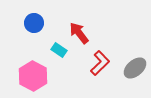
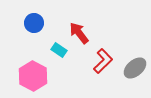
red L-shape: moved 3 px right, 2 px up
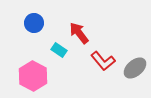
red L-shape: rotated 95 degrees clockwise
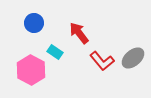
cyan rectangle: moved 4 px left, 2 px down
red L-shape: moved 1 px left
gray ellipse: moved 2 px left, 10 px up
pink hexagon: moved 2 px left, 6 px up
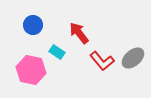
blue circle: moved 1 px left, 2 px down
cyan rectangle: moved 2 px right
pink hexagon: rotated 16 degrees counterclockwise
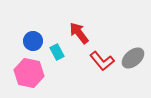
blue circle: moved 16 px down
cyan rectangle: rotated 28 degrees clockwise
pink hexagon: moved 2 px left, 3 px down
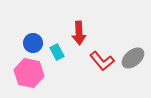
red arrow: rotated 145 degrees counterclockwise
blue circle: moved 2 px down
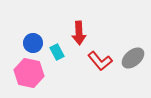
red L-shape: moved 2 px left
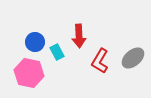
red arrow: moved 3 px down
blue circle: moved 2 px right, 1 px up
red L-shape: rotated 70 degrees clockwise
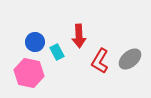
gray ellipse: moved 3 px left, 1 px down
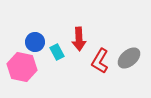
red arrow: moved 3 px down
gray ellipse: moved 1 px left, 1 px up
pink hexagon: moved 7 px left, 6 px up
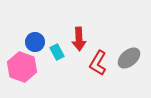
red L-shape: moved 2 px left, 2 px down
pink hexagon: rotated 8 degrees clockwise
